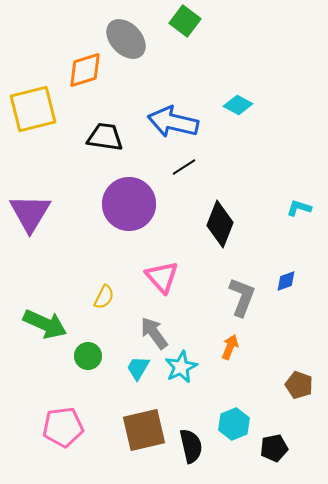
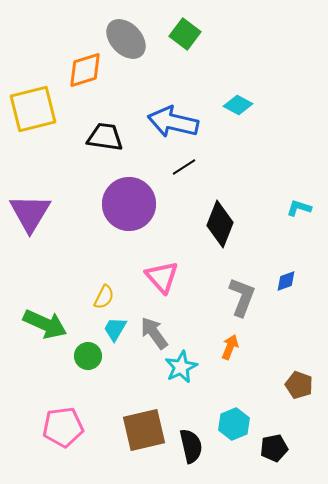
green square: moved 13 px down
cyan trapezoid: moved 23 px left, 39 px up
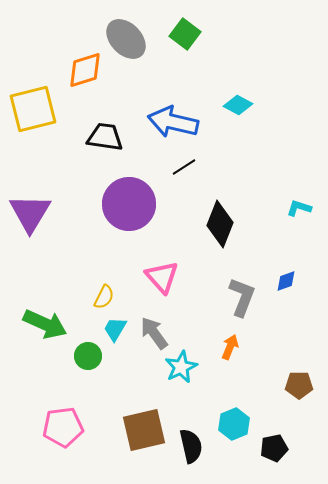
brown pentagon: rotated 20 degrees counterclockwise
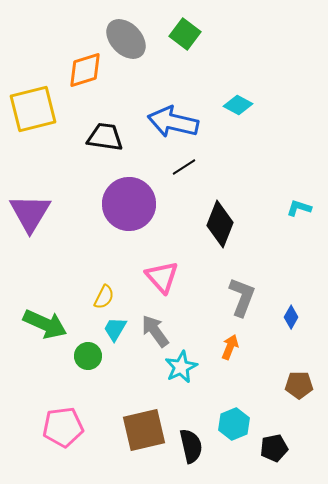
blue diamond: moved 5 px right, 36 px down; rotated 40 degrees counterclockwise
gray arrow: moved 1 px right, 2 px up
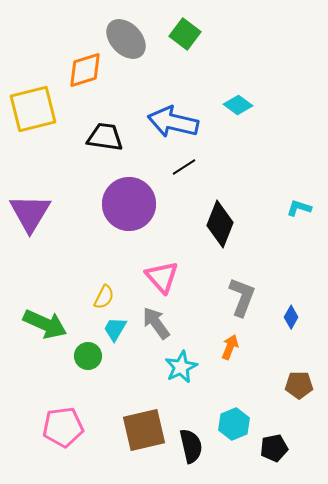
cyan diamond: rotated 8 degrees clockwise
gray arrow: moved 1 px right, 8 px up
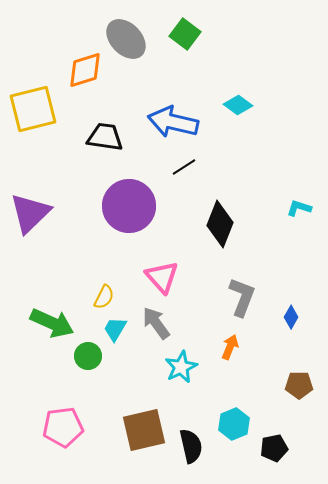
purple circle: moved 2 px down
purple triangle: rotated 15 degrees clockwise
green arrow: moved 7 px right, 1 px up
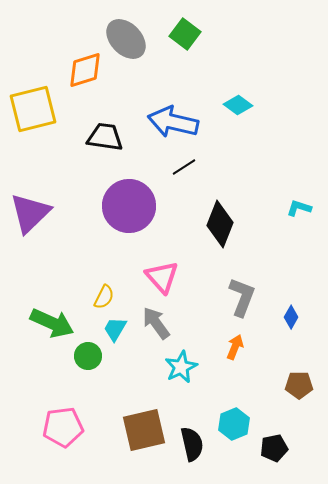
orange arrow: moved 5 px right
black semicircle: moved 1 px right, 2 px up
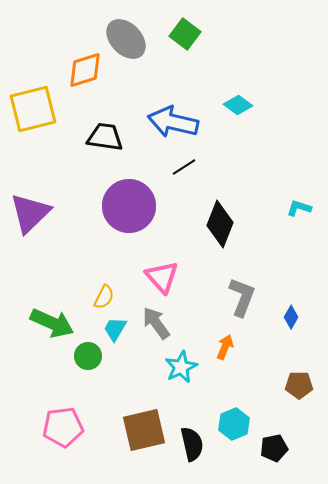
orange arrow: moved 10 px left
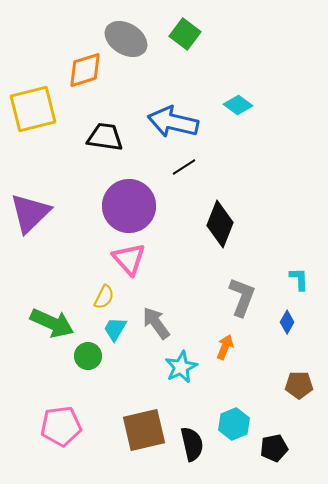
gray ellipse: rotated 15 degrees counterclockwise
cyan L-shape: moved 71 px down; rotated 70 degrees clockwise
pink triangle: moved 33 px left, 18 px up
blue diamond: moved 4 px left, 5 px down
pink pentagon: moved 2 px left, 1 px up
